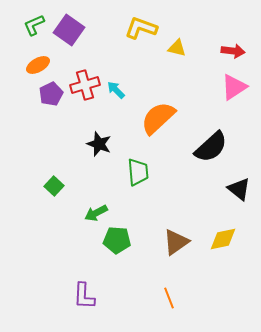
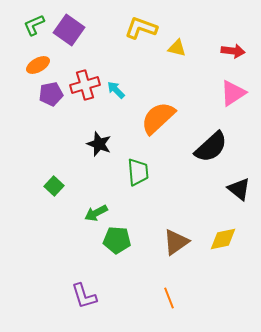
pink triangle: moved 1 px left, 6 px down
purple pentagon: rotated 15 degrees clockwise
purple L-shape: rotated 20 degrees counterclockwise
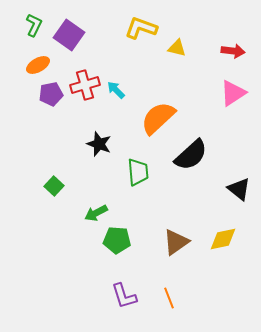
green L-shape: rotated 140 degrees clockwise
purple square: moved 5 px down
black semicircle: moved 20 px left, 8 px down
purple L-shape: moved 40 px right
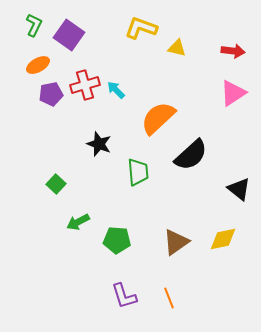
green square: moved 2 px right, 2 px up
green arrow: moved 18 px left, 9 px down
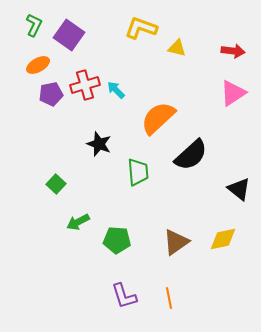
orange line: rotated 10 degrees clockwise
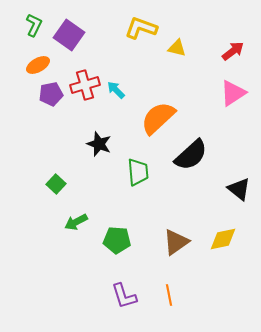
red arrow: rotated 45 degrees counterclockwise
green arrow: moved 2 px left
orange line: moved 3 px up
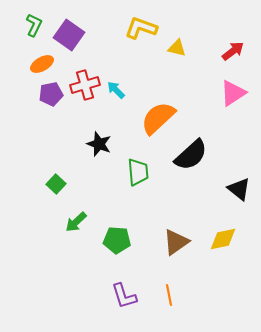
orange ellipse: moved 4 px right, 1 px up
green arrow: rotated 15 degrees counterclockwise
